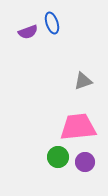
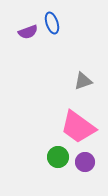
pink trapezoid: rotated 138 degrees counterclockwise
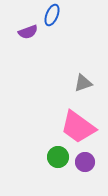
blue ellipse: moved 8 px up; rotated 40 degrees clockwise
gray triangle: moved 2 px down
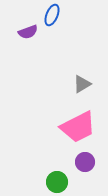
gray triangle: moved 1 px left, 1 px down; rotated 12 degrees counterclockwise
pink trapezoid: rotated 63 degrees counterclockwise
green circle: moved 1 px left, 25 px down
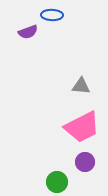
blue ellipse: rotated 70 degrees clockwise
gray triangle: moved 1 px left, 2 px down; rotated 36 degrees clockwise
pink trapezoid: moved 4 px right
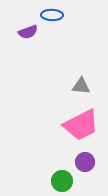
pink trapezoid: moved 1 px left, 2 px up
green circle: moved 5 px right, 1 px up
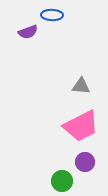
pink trapezoid: moved 1 px down
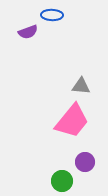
pink trapezoid: moved 9 px left, 5 px up; rotated 24 degrees counterclockwise
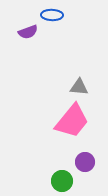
gray triangle: moved 2 px left, 1 px down
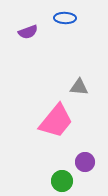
blue ellipse: moved 13 px right, 3 px down
pink trapezoid: moved 16 px left
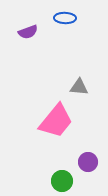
purple circle: moved 3 px right
